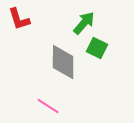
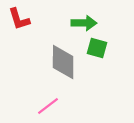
green arrow: rotated 50 degrees clockwise
green square: rotated 10 degrees counterclockwise
pink line: rotated 70 degrees counterclockwise
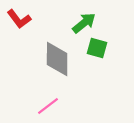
red L-shape: rotated 20 degrees counterclockwise
green arrow: rotated 40 degrees counterclockwise
gray diamond: moved 6 px left, 3 px up
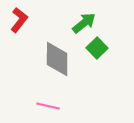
red L-shape: moved 1 px down; rotated 105 degrees counterclockwise
green square: rotated 30 degrees clockwise
pink line: rotated 50 degrees clockwise
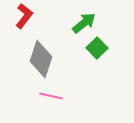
red L-shape: moved 5 px right, 4 px up
gray diamond: moved 16 px left; rotated 18 degrees clockwise
pink line: moved 3 px right, 10 px up
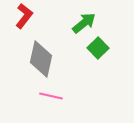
green square: moved 1 px right
gray diamond: rotated 6 degrees counterclockwise
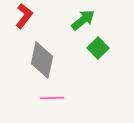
green arrow: moved 1 px left, 3 px up
gray diamond: moved 1 px right, 1 px down
pink line: moved 1 px right, 2 px down; rotated 15 degrees counterclockwise
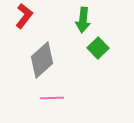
green arrow: rotated 135 degrees clockwise
gray diamond: rotated 36 degrees clockwise
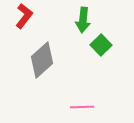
green square: moved 3 px right, 3 px up
pink line: moved 30 px right, 9 px down
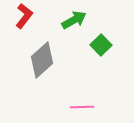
green arrow: moved 9 px left; rotated 125 degrees counterclockwise
